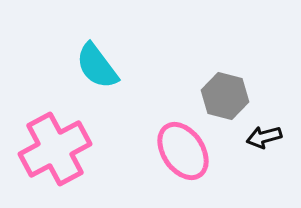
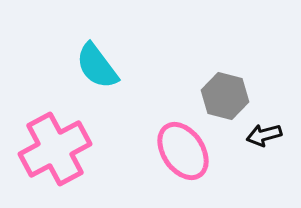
black arrow: moved 2 px up
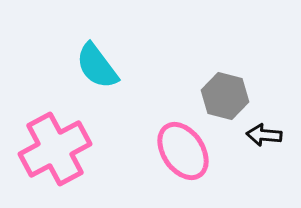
black arrow: rotated 20 degrees clockwise
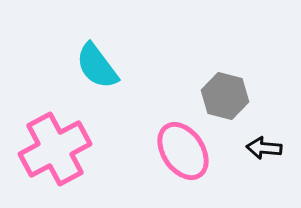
black arrow: moved 13 px down
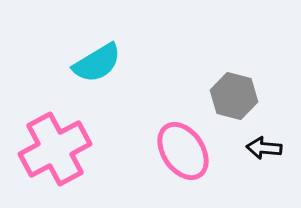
cyan semicircle: moved 3 px up; rotated 84 degrees counterclockwise
gray hexagon: moved 9 px right
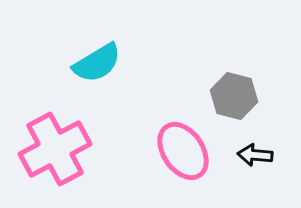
black arrow: moved 9 px left, 7 px down
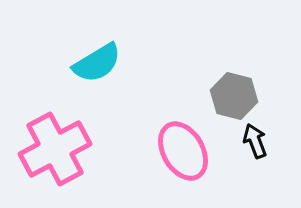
pink ellipse: rotated 4 degrees clockwise
black arrow: moved 14 px up; rotated 64 degrees clockwise
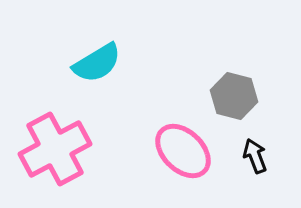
black arrow: moved 15 px down
pink ellipse: rotated 16 degrees counterclockwise
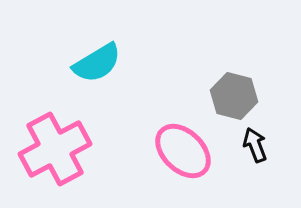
black arrow: moved 11 px up
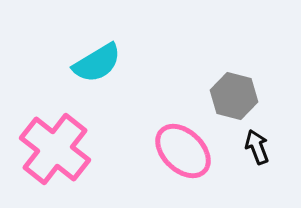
black arrow: moved 2 px right, 2 px down
pink cross: rotated 24 degrees counterclockwise
